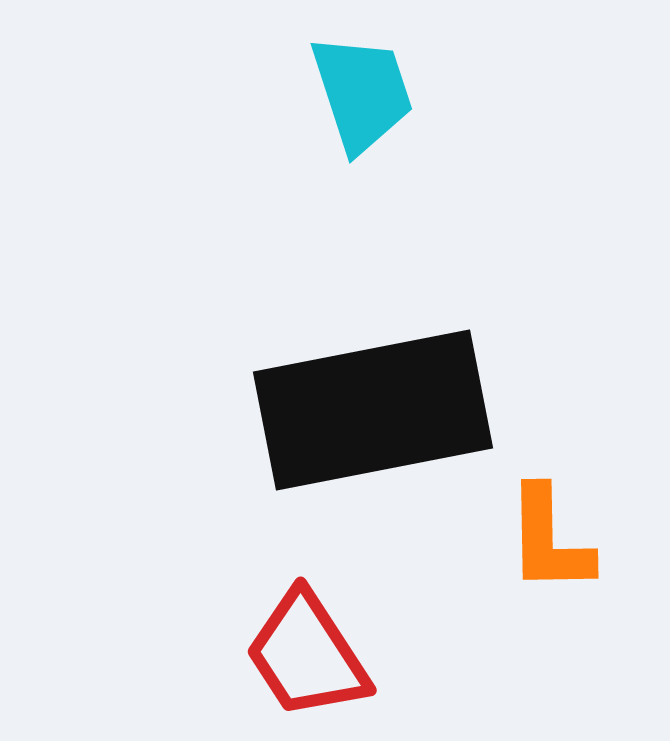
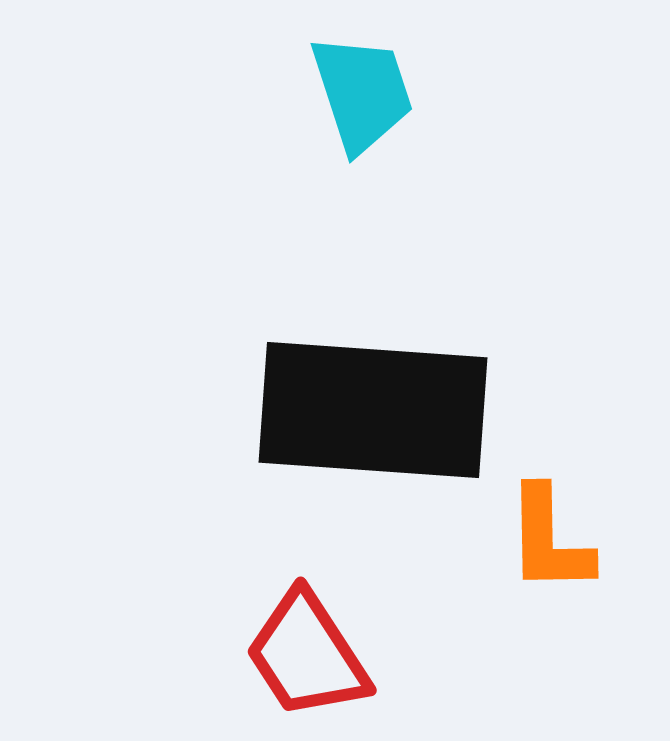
black rectangle: rotated 15 degrees clockwise
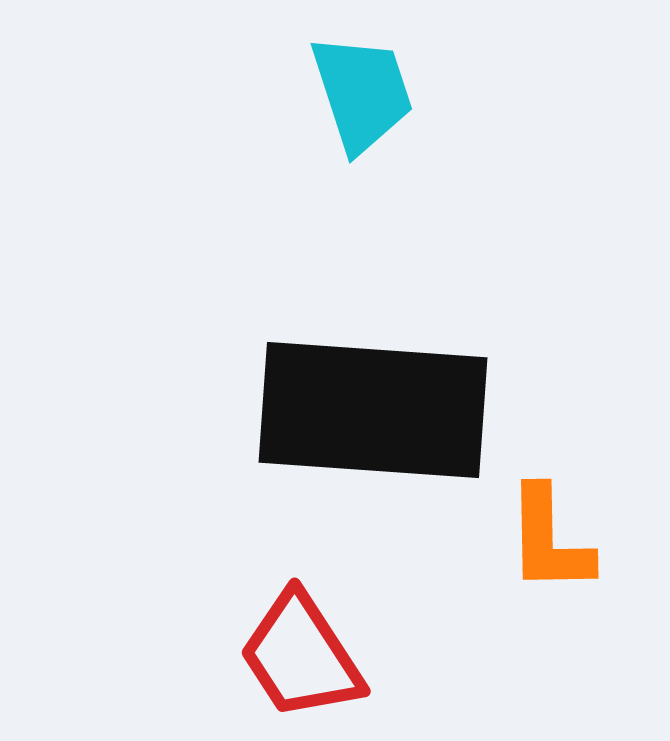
red trapezoid: moved 6 px left, 1 px down
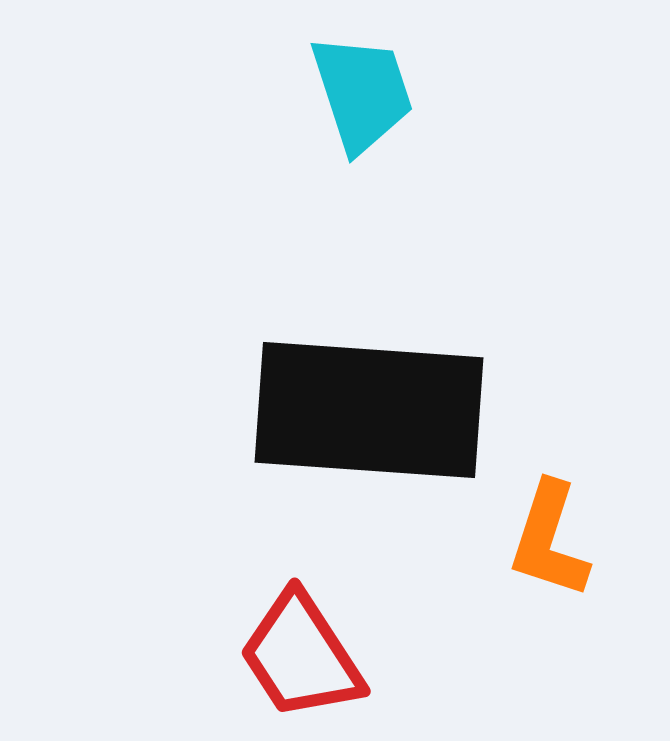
black rectangle: moved 4 px left
orange L-shape: rotated 19 degrees clockwise
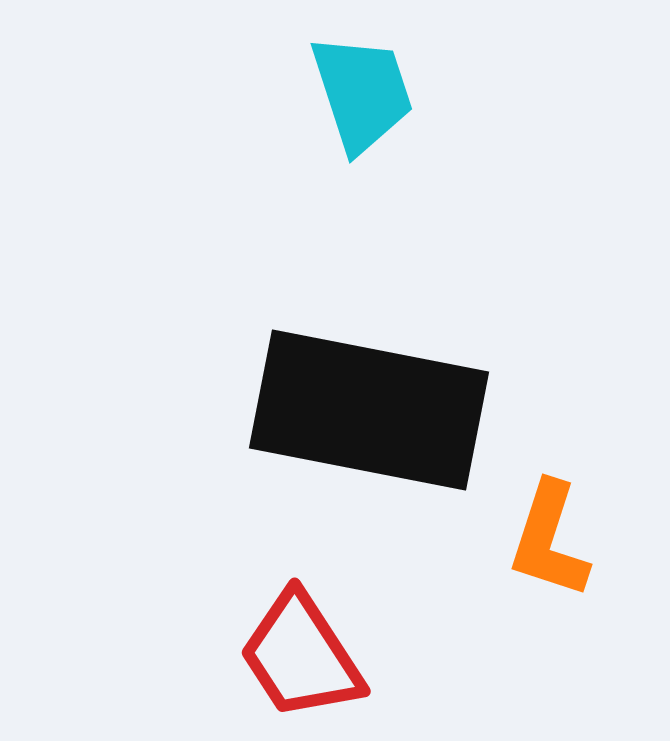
black rectangle: rotated 7 degrees clockwise
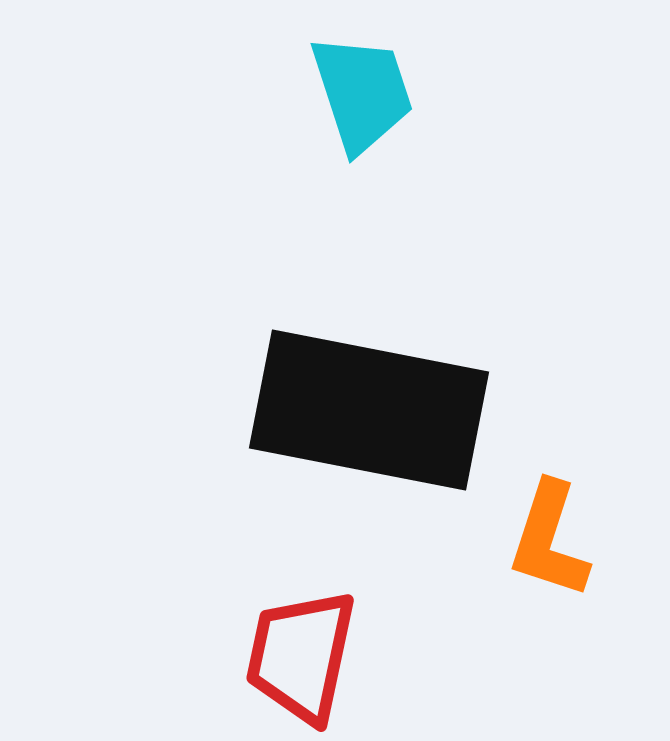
red trapezoid: rotated 45 degrees clockwise
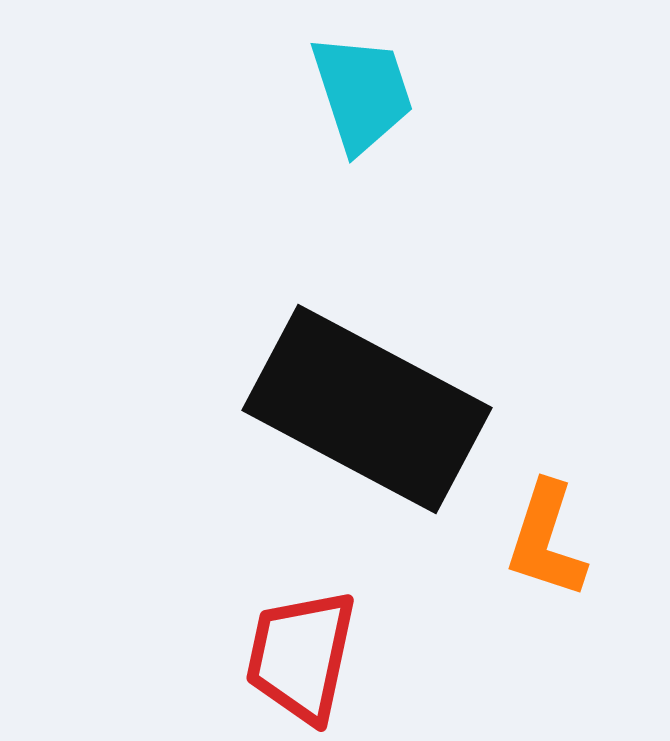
black rectangle: moved 2 px left, 1 px up; rotated 17 degrees clockwise
orange L-shape: moved 3 px left
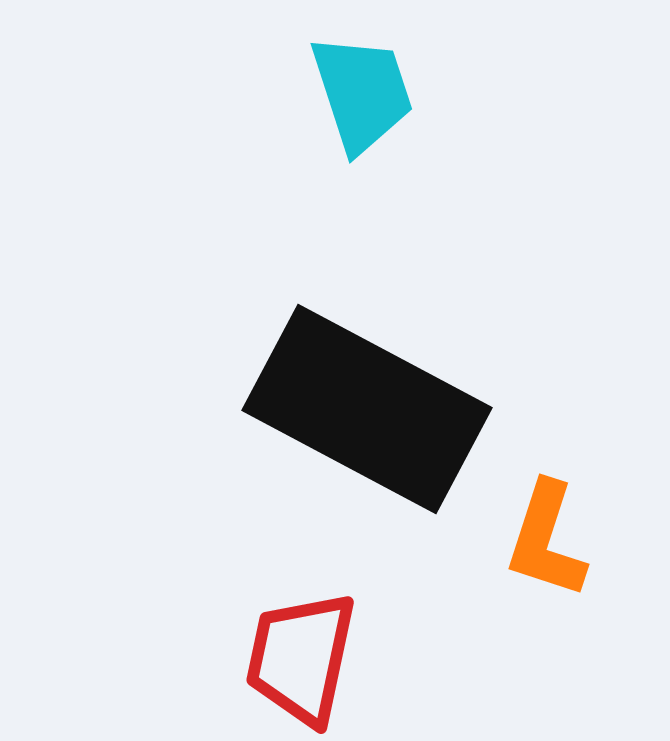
red trapezoid: moved 2 px down
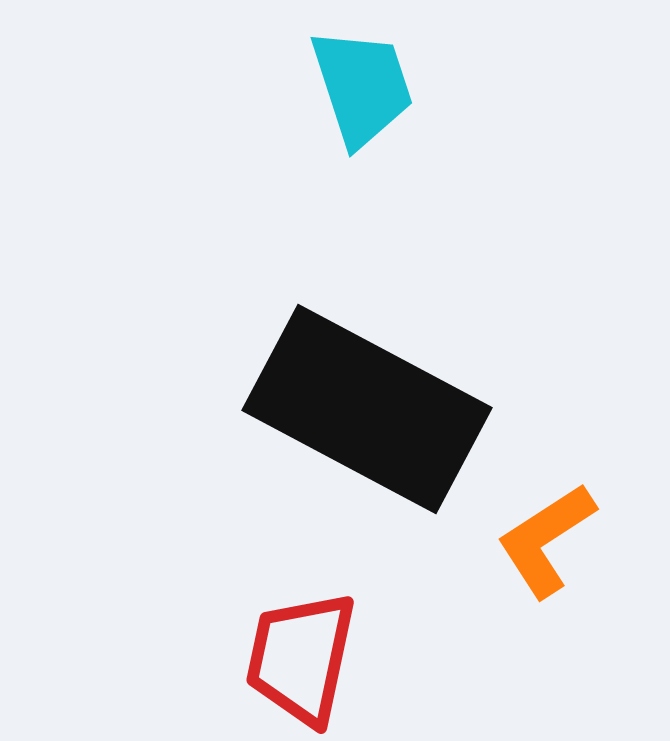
cyan trapezoid: moved 6 px up
orange L-shape: rotated 39 degrees clockwise
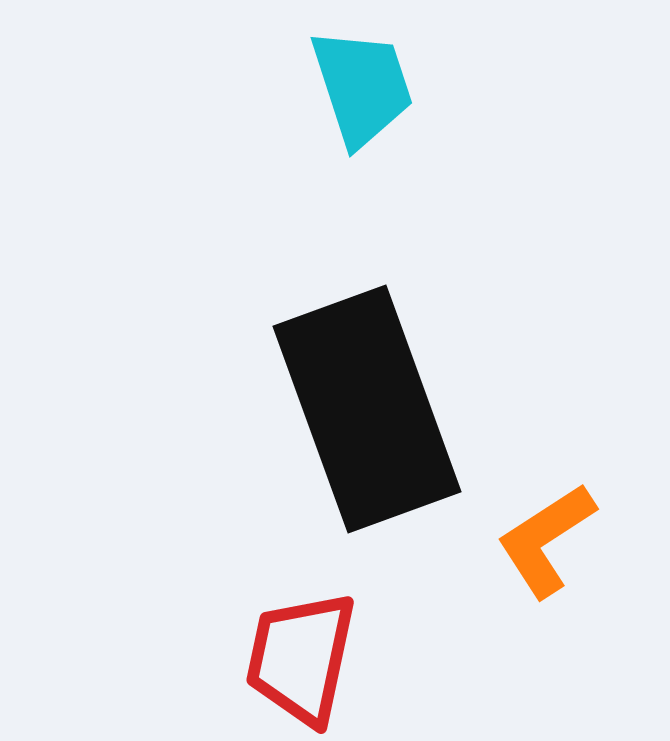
black rectangle: rotated 42 degrees clockwise
